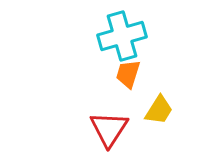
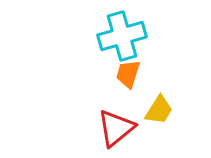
red triangle: moved 7 px right, 1 px up; rotated 18 degrees clockwise
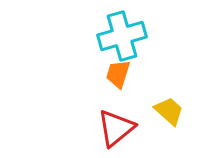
orange trapezoid: moved 10 px left
yellow trapezoid: moved 10 px right, 1 px down; rotated 80 degrees counterclockwise
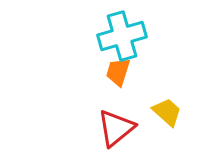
orange trapezoid: moved 2 px up
yellow trapezoid: moved 2 px left, 1 px down
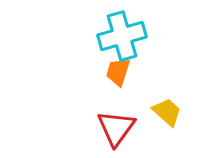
red triangle: rotated 15 degrees counterclockwise
